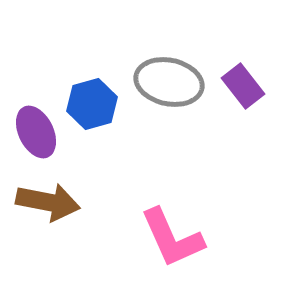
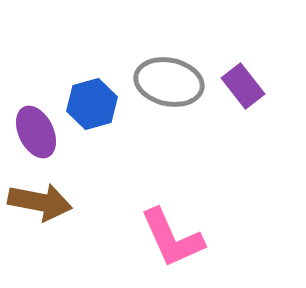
brown arrow: moved 8 px left
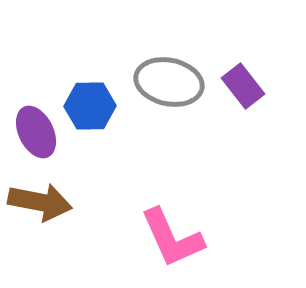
blue hexagon: moved 2 px left, 2 px down; rotated 15 degrees clockwise
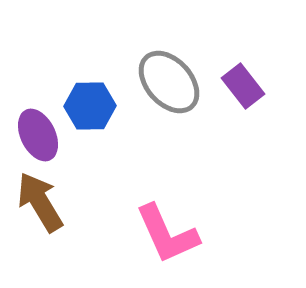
gray ellipse: rotated 36 degrees clockwise
purple ellipse: moved 2 px right, 3 px down
brown arrow: rotated 132 degrees counterclockwise
pink L-shape: moved 5 px left, 4 px up
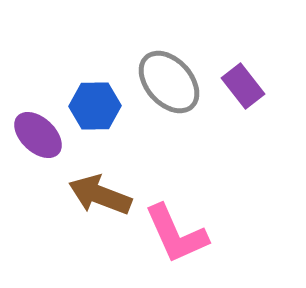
blue hexagon: moved 5 px right
purple ellipse: rotated 21 degrees counterclockwise
brown arrow: moved 60 px right, 7 px up; rotated 38 degrees counterclockwise
pink L-shape: moved 9 px right
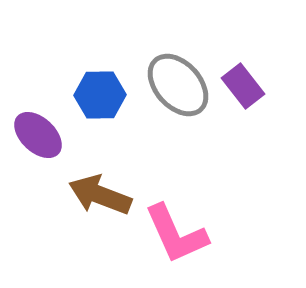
gray ellipse: moved 9 px right, 3 px down
blue hexagon: moved 5 px right, 11 px up
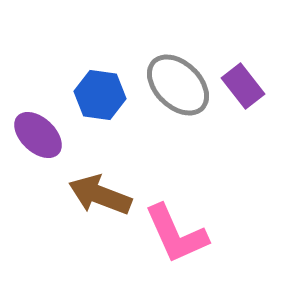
gray ellipse: rotated 4 degrees counterclockwise
blue hexagon: rotated 9 degrees clockwise
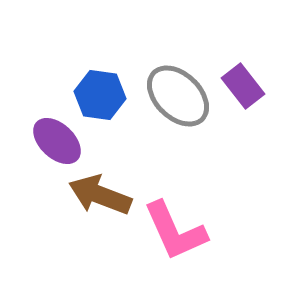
gray ellipse: moved 11 px down
purple ellipse: moved 19 px right, 6 px down
pink L-shape: moved 1 px left, 3 px up
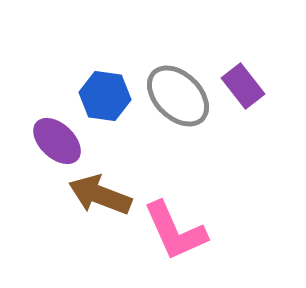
blue hexagon: moved 5 px right, 1 px down
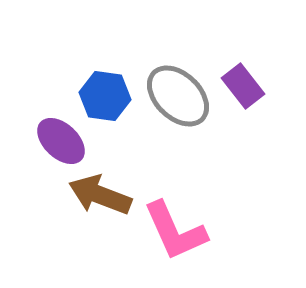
purple ellipse: moved 4 px right
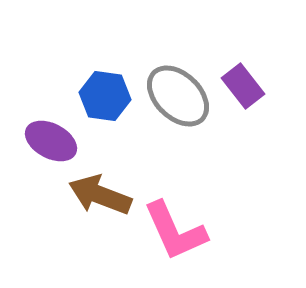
purple ellipse: moved 10 px left; rotated 15 degrees counterclockwise
